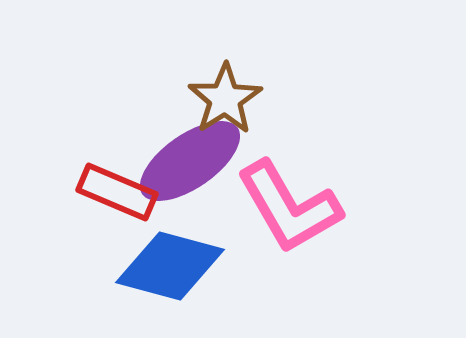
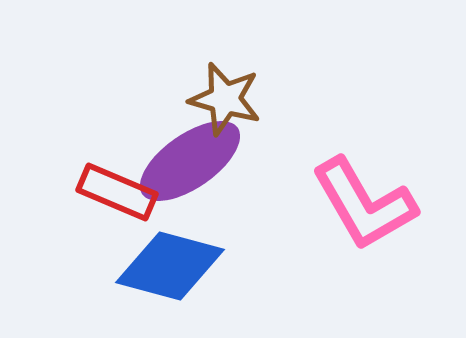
brown star: rotated 24 degrees counterclockwise
pink L-shape: moved 75 px right, 3 px up
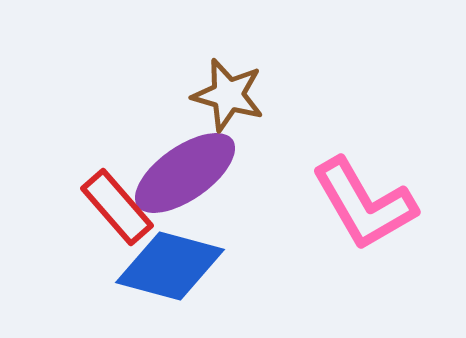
brown star: moved 3 px right, 4 px up
purple ellipse: moved 5 px left, 12 px down
red rectangle: moved 15 px down; rotated 26 degrees clockwise
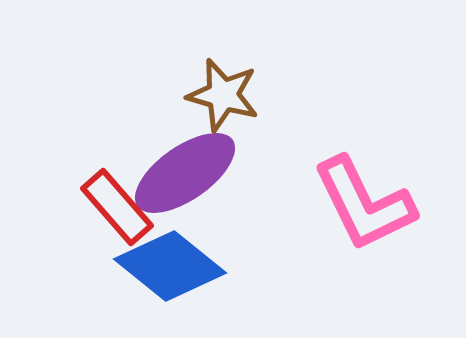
brown star: moved 5 px left
pink L-shape: rotated 4 degrees clockwise
blue diamond: rotated 24 degrees clockwise
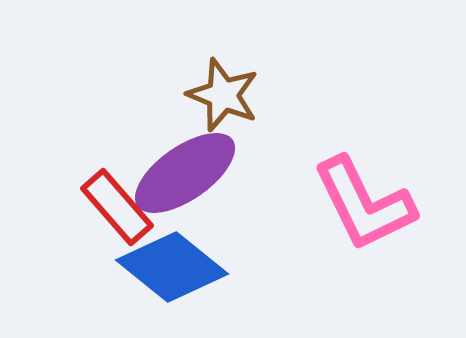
brown star: rotated 6 degrees clockwise
blue diamond: moved 2 px right, 1 px down
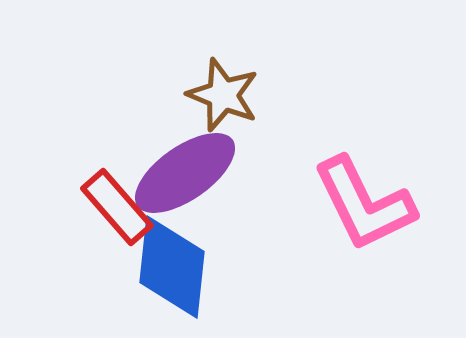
blue diamond: rotated 57 degrees clockwise
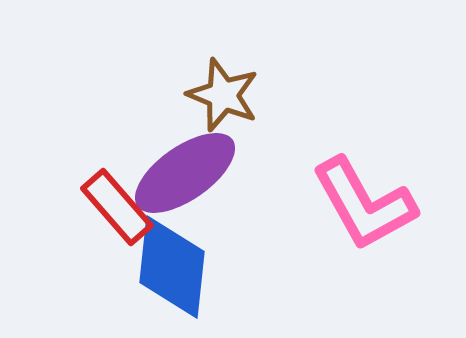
pink L-shape: rotated 3 degrees counterclockwise
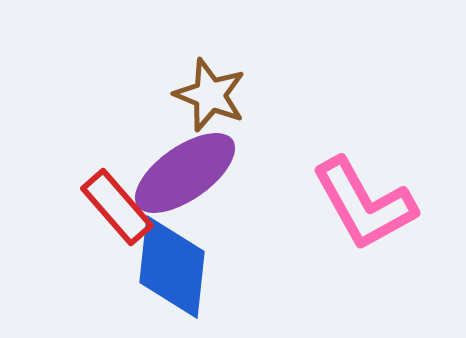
brown star: moved 13 px left
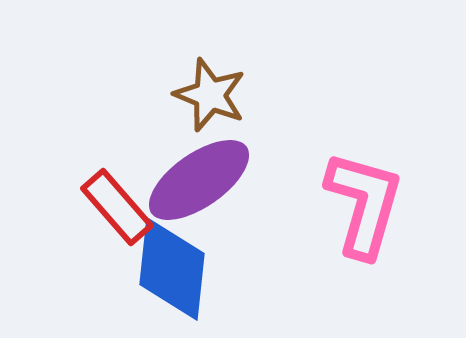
purple ellipse: moved 14 px right, 7 px down
pink L-shape: rotated 135 degrees counterclockwise
blue diamond: moved 2 px down
